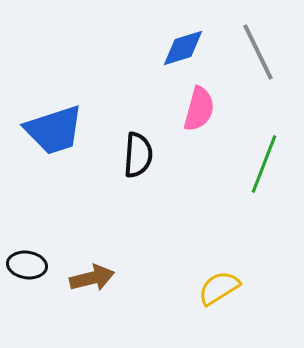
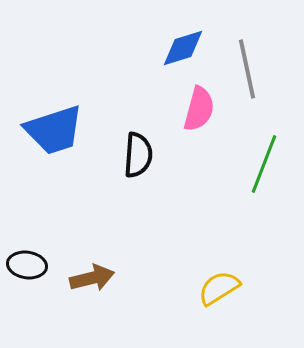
gray line: moved 11 px left, 17 px down; rotated 14 degrees clockwise
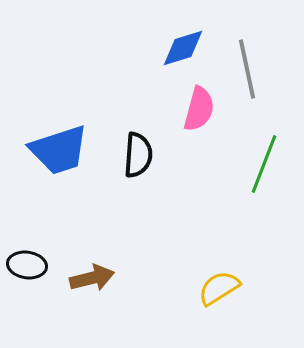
blue trapezoid: moved 5 px right, 20 px down
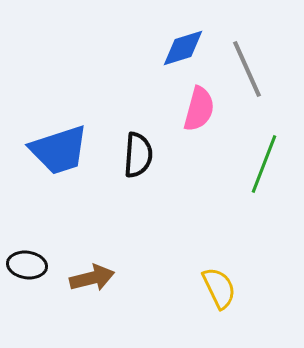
gray line: rotated 12 degrees counterclockwise
yellow semicircle: rotated 96 degrees clockwise
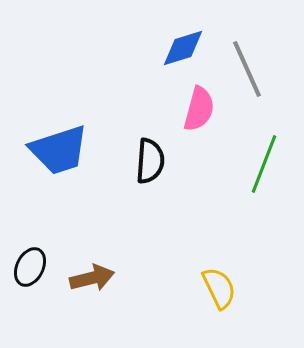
black semicircle: moved 12 px right, 6 px down
black ellipse: moved 3 px right, 2 px down; rotated 72 degrees counterclockwise
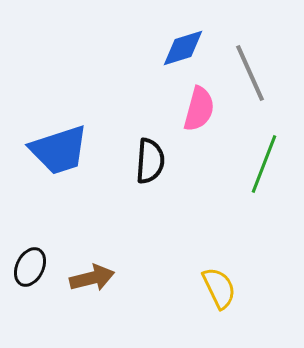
gray line: moved 3 px right, 4 px down
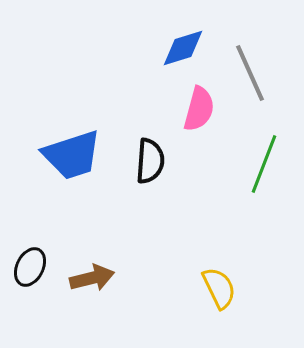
blue trapezoid: moved 13 px right, 5 px down
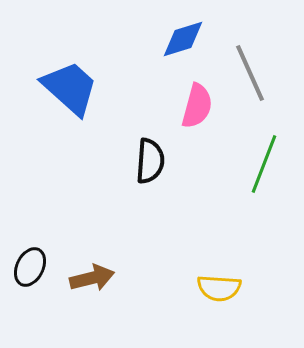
blue diamond: moved 9 px up
pink semicircle: moved 2 px left, 3 px up
blue trapezoid: moved 2 px left, 67 px up; rotated 120 degrees counterclockwise
yellow semicircle: rotated 120 degrees clockwise
